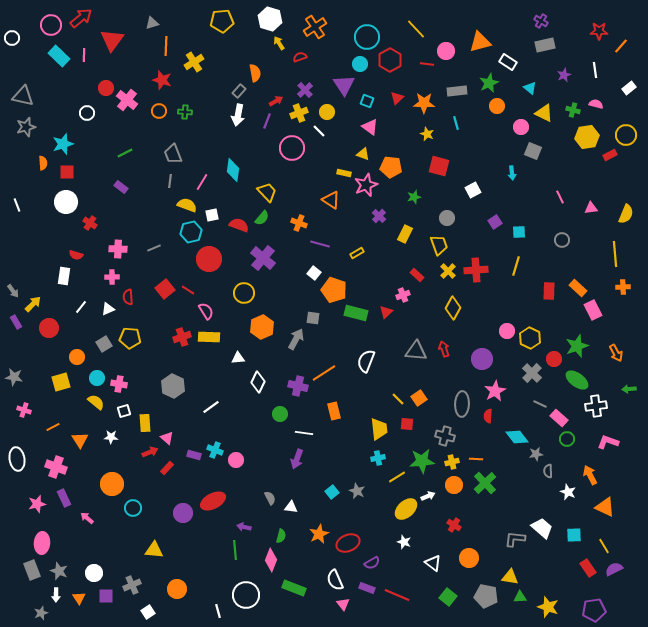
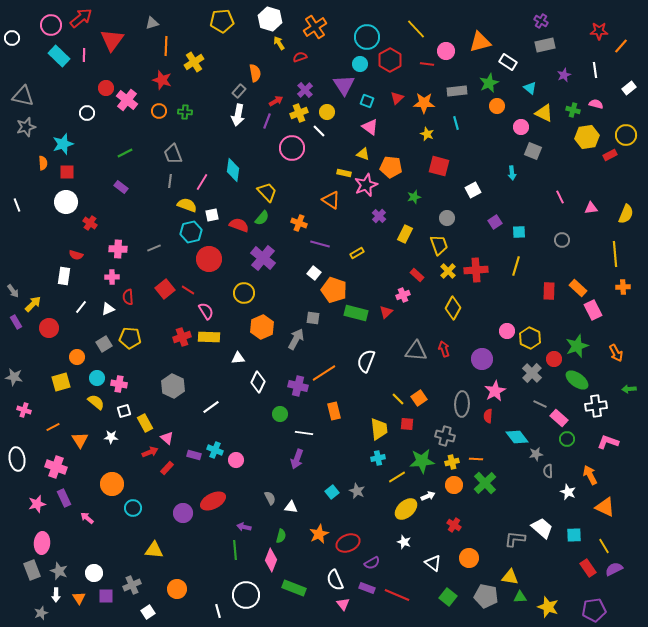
yellow rectangle at (145, 423): rotated 24 degrees counterclockwise
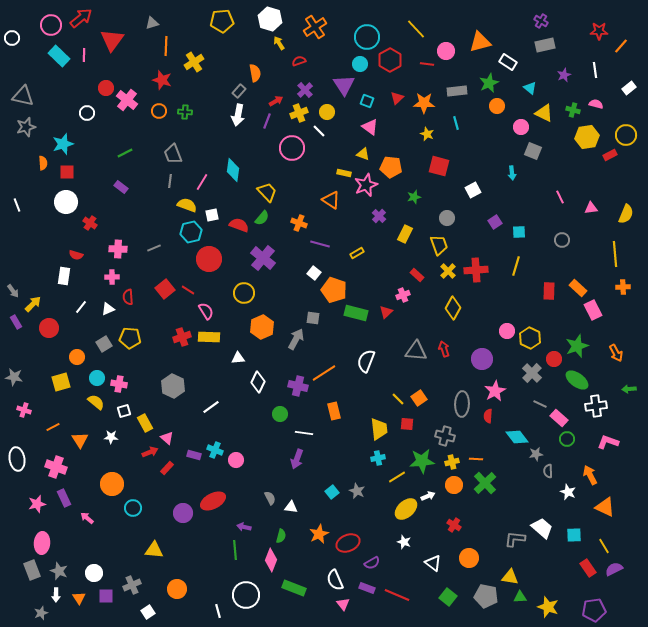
red semicircle at (300, 57): moved 1 px left, 4 px down
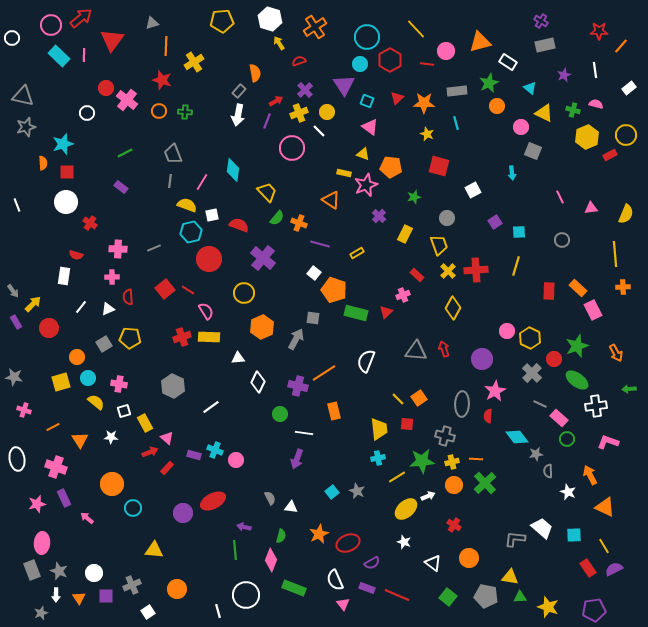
yellow hexagon at (587, 137): rotated 15 degrees counterclockwise
green semicircle at (262, 218): moved 15 px right
cyan circle at (97, 378): moved 9 px left
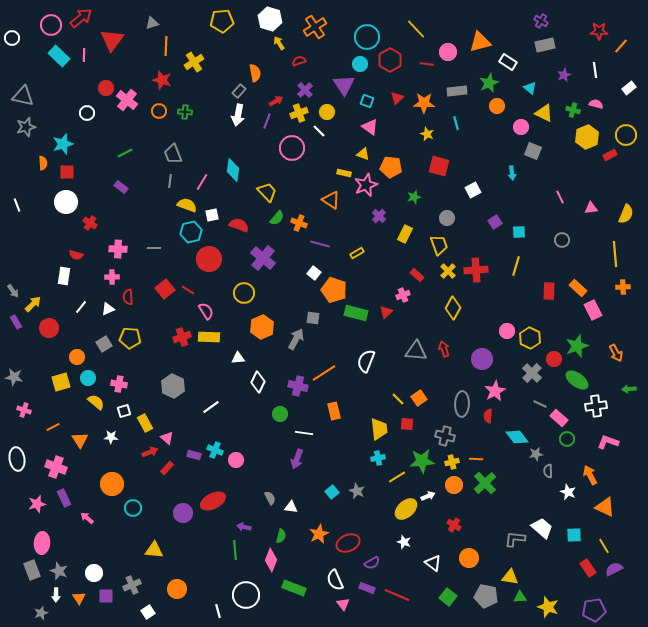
pink circle at (446, 51): moved 2 px right, 1 px down
gray line at (154, 248): rotated 24 degrees clockwise
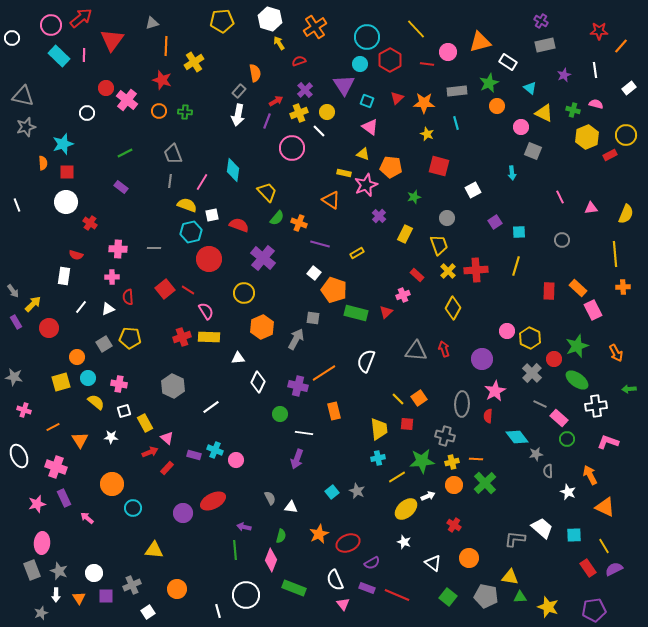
white ellipse at (17, 459): moved 2 px right, 3 px up; rotated 15 degrees counterclockwise
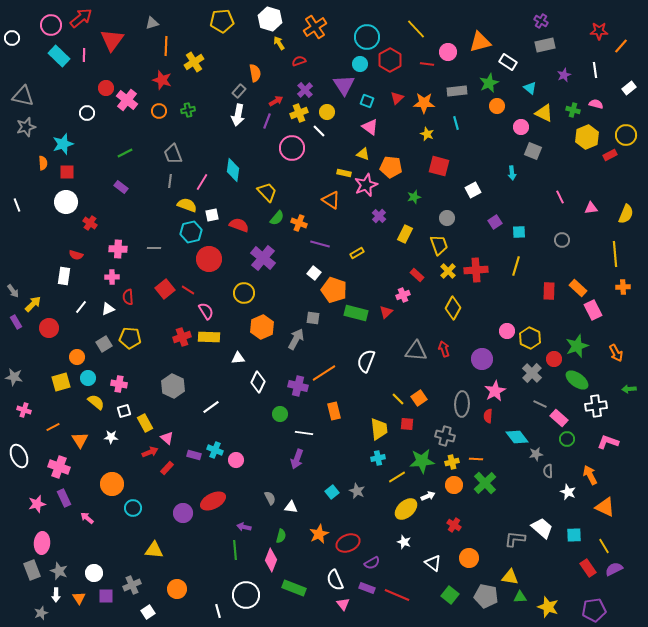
green cross at (185, 112): moved 3 px right, 2 px up; rotated 16 degrees counterclockwise
pink cross at (56, 467): moved 3 px right
green square at (448, 597): moved 2 px right, 2 px up
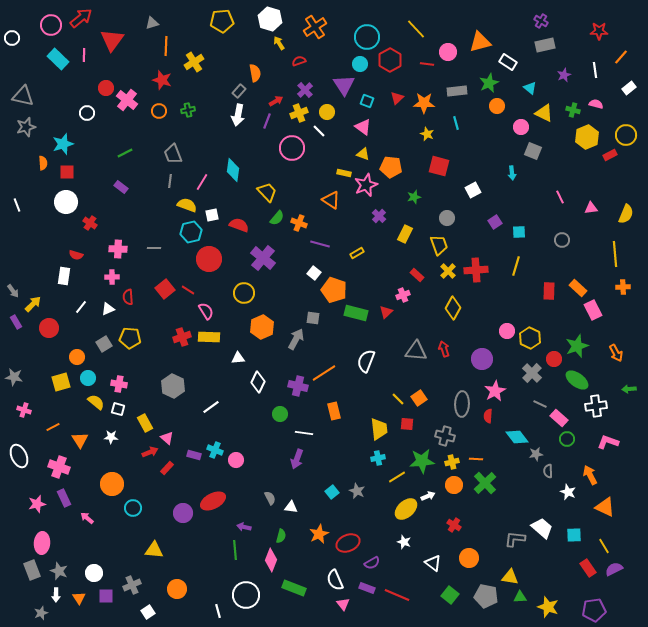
orange line at (621, 46): moved 11 px down
cyan rectangle at (59, 56): moved 1 px left, 3 px down
pink triangle at (370, 127): moved 7 px left
white square at (124, 411): moved 6 px left, 2 px up; rotated 32 degrees clockwise
